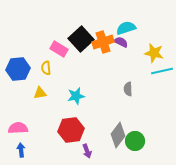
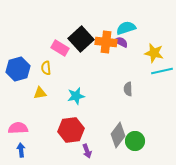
orange cross: moved 3 px right; rotated 25 degrees clockwise
pink rectangle: moved 1 px right, 1 px up
blue hexagon: rotated 10 degrees counterclockwise
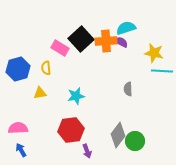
orange cross: moved 1 px up; rotated 10 degrees counterclockwise
cyan line: rotated 15 degrees clockwise
blue arrow: rotated 24 degrees counterclockwise
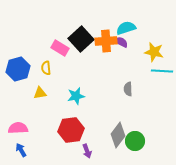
yellow star: moved 1 px up
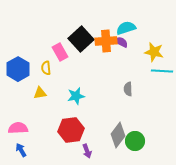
pink rectangle: moved 4 px down; rotated 30 degrees clockwise
blue hexagon: rotated 15 degrees counterclockwise
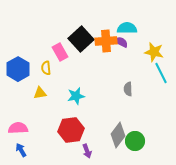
cyan semicircle: moved 1 px right; rotated 18 degrees clockwise
cyan line: moved 1 px left, 2 px down; rotated 60 degrees clockwise
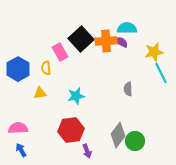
yellow star: rotated 24 degrees counterclockwise
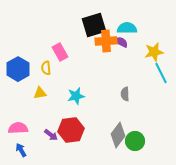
black square: moved 13 px right, 14 px up; rotated 25 degrees clockwise
gray semicircle: moved 3 px left, 5 px down
purple arrow: moved 36 px left, 16 px up; rotated 32 degrees counterclockwise
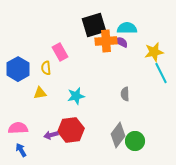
purple arrow: rotated 128 degrees clockwise
